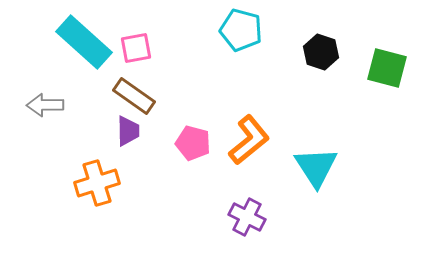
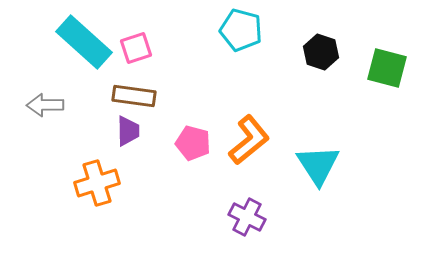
pink square: rotated 8 degrees counterclockwise
brown rectangle: rotated 27 degrees counterclockwise
cyan triangle: moved 2 px right, 2 px up
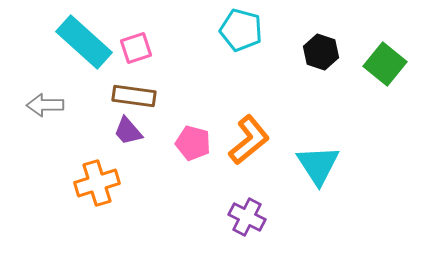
green square: moved 2 px left, 4 px up; rotated 24 degrees clockwise
purple trapezoid: rotated 140 degrees clockwise
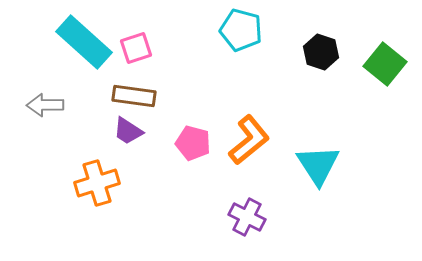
purple trapezoid: rotated 16 degrees counterclockwise
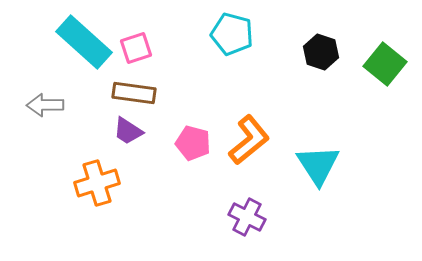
cyan pentagon: moved 9 px left, 4 px down
brown rectangle: moved 3 px up
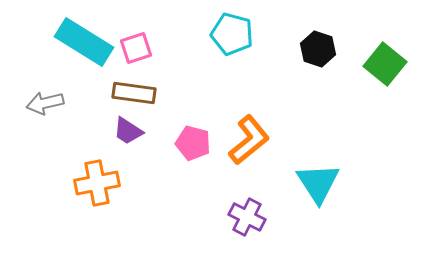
cyan rectangle: rotated 10 degrees counterclockwise
black hexagon: moved 3 px left, 3 px up
gray arrow: moved 2 px up; rotated 12 degrees counterclockwise
cyan triangle: moved 18 px down
orange cross: rotated 6 degrees clockwise
